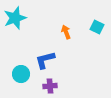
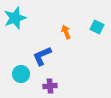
blue L-shape: moved 3 px left, 4 px up; rotated 10 degrees counterclockwise
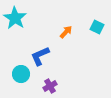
cyan star: rotated 20 degrees counterclockwise
orange arrow: rotated 64 degrees clockwise
blue L-shape: moved 2 px left
purple cross: rotated 24 degrees counterclockwise
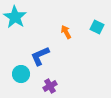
cyan star: moved 1 px up
orange arrow: rotated 72 degrees counterclockwise
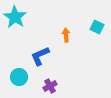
orange arrow: moved 3 px down; rotated 24 degrees clockwise
cyan circle: moved 2 px left, 3 px down
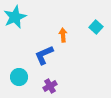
cyan star: rotated 15 degrees clockwise
cyan square: moved 1 px left; rotated 16 degrees clockwise
orange arrow: moved 3 px left
blue L-shape: moved 4 px right, 1 px up
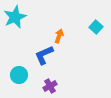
orange arrow: moved 4 px left, 1 px down; rotated 24 degrees clockwise
cyan circle: moved 2 px up
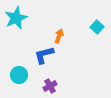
cyan star: moved 1 px right, 1 px down
cyan square: moved 1 px right
blue L-shape: rotated 10 degrees clockwise
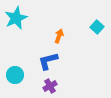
blue L-shape: moved 4 px right, 6 px down
cyan circle: moved 4 px left
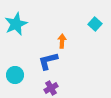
cyan star: moved 6 px down
cyan square: moved 2 px left, 3 px up
orange arrow: moved 3 px right, 5 px down; rotated 16 degrees counterclockwise
purple cross: moved 1 px right, 2 px down
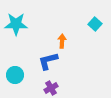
cyan star: rotated 25 degrees clockwise
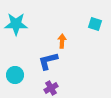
cyan square: rotated 24 degrees counterclockwise
